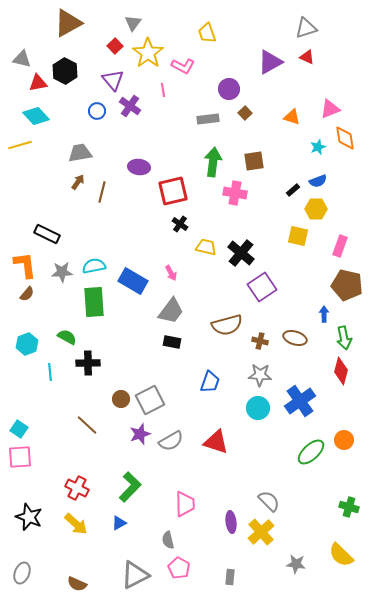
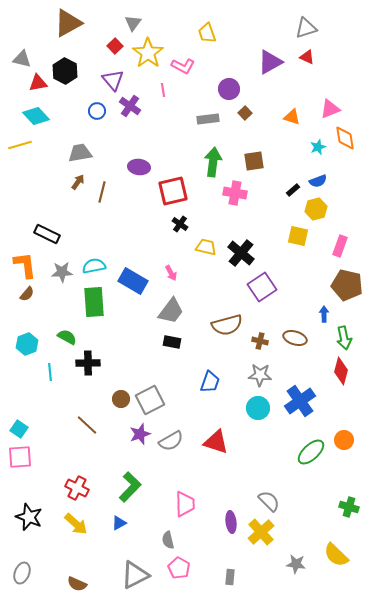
yellow hexagon at (316, 209): rotated 15 degrees counterclockwise
yellow semicircle at (341, 555): moved 5 px left
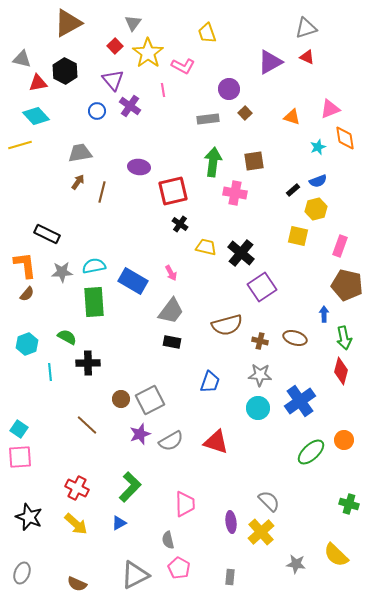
green cross at (349, 507): moved 3 px up
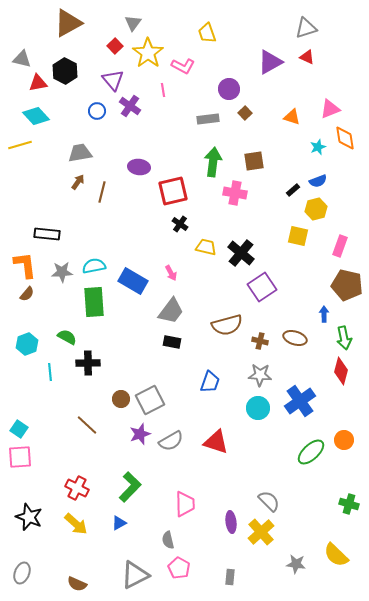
black rectangle at (47, 234): rotated 20 degrees counterclockwise
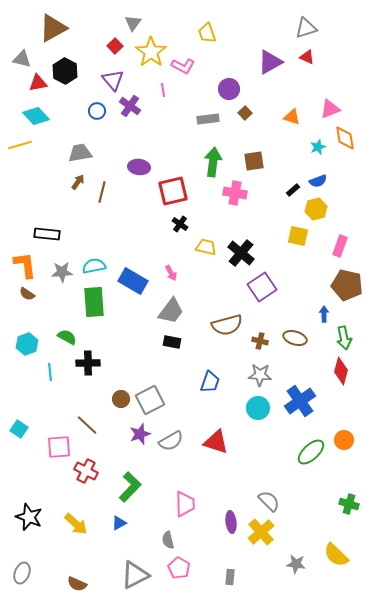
brown triangle at (68, 23): moved 15 px left, 5 px down
yellow star at (148, 53): moved 3 px right, 1 px up
brown semicircle at (27, 294): rotated 84 degrees clockwise
pink square at (20, 457): moved 39 px right, 10 px up
red cross at (77, 488): moved 9 px right, 17 px up
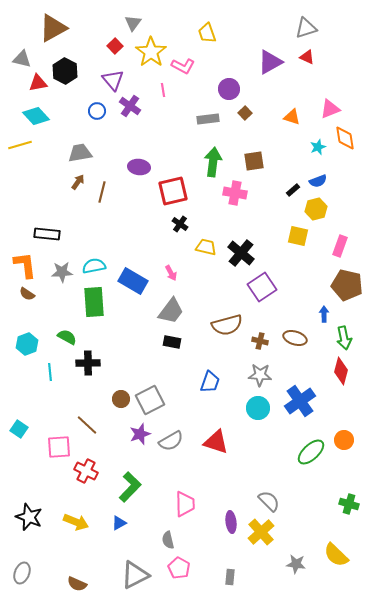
yellow arrow at (76, 524): moved 2 px up; rotated 20 degrees counterclockwise
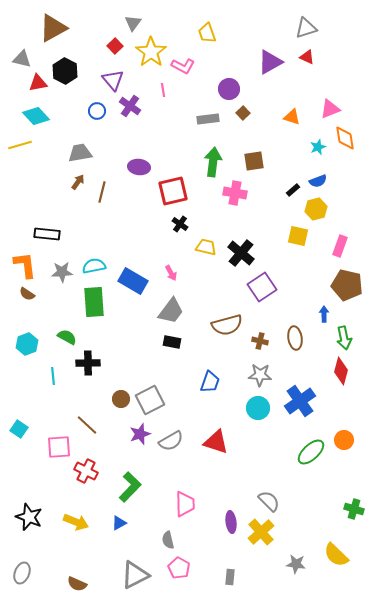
brown square at (245, 113): moved 2 px left
brown ellipse at (295, 338): rotated 65 degrees clockwise
cyan line at (50, 372): moved 3 px right, 4 px down
green cross at (349, 504): moved 5 px right, 5 px down
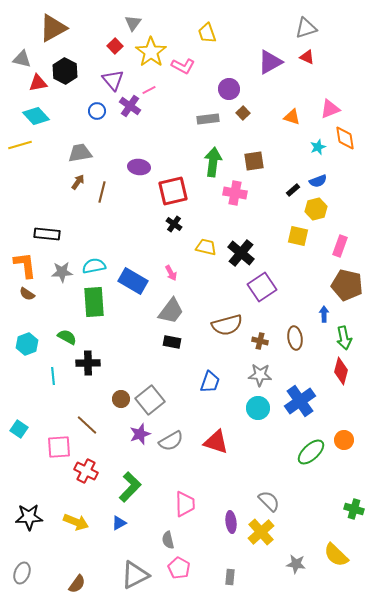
pink line at (163, 90): moved 14 px left; rotated 72 degrees clockwise
black cross at (180, 224): moved 6 px left
gray square at (150, 400): rotated 12 degrees counterclockwise
black star at (29, 517): rotated 24 degrees counterclockwise
brown semicircle at (77, 584): rotated 78 degrees counterclockwise
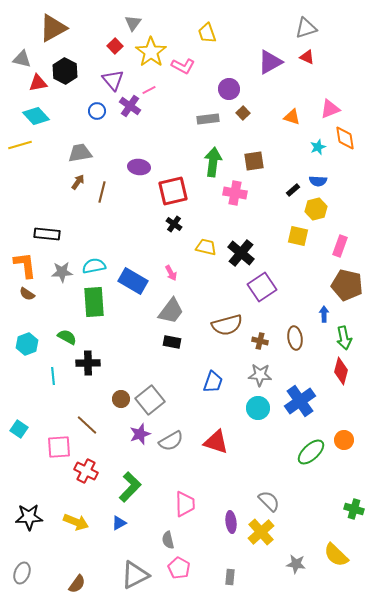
blue semicircle at (318, 181): rotated 24 degrees clockwise
blue trapezoid at (210, 382): moved 3 px right
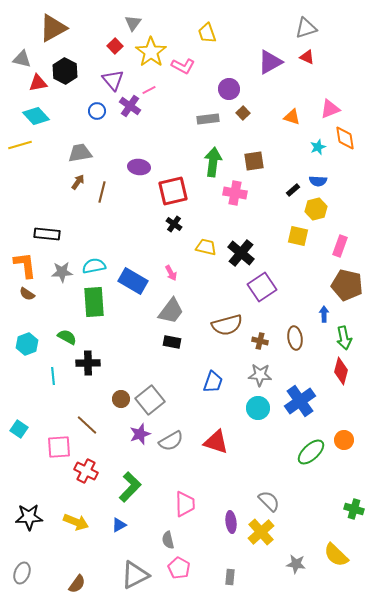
blue triangle at (119, 523): moved 2 px down
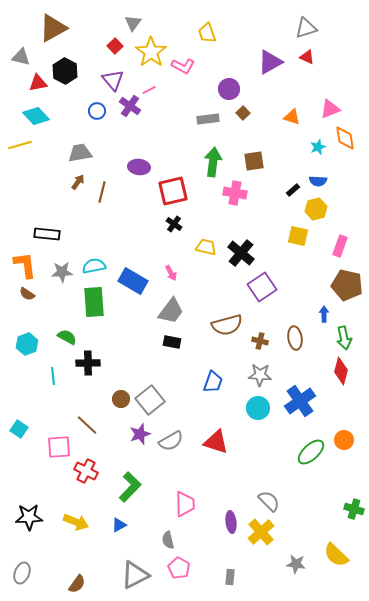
gray triangle at (22, 59): moved 1 px left, 2 px up
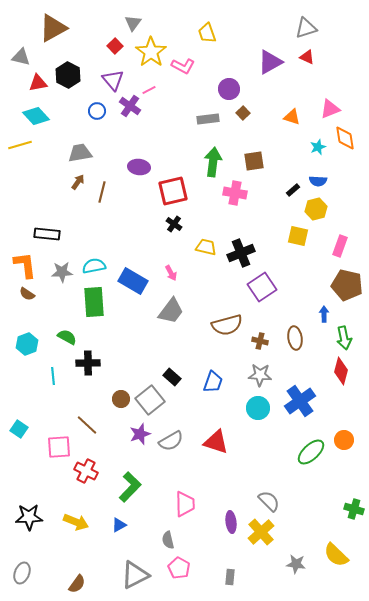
black hexagon at (65, 71): moved 3 px right, 4 px down
black cross at (241, 253): rotated 28 degrees clockwise
black rectangle at (172, 342): moved 35 px down; rotated 30 degrees clockwise
